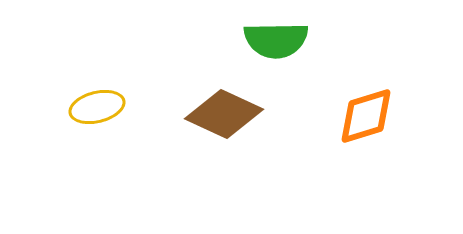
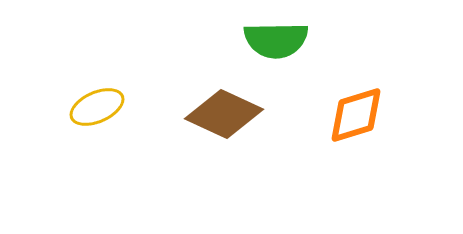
yellow ellipse: rotated 10 degrees counterclockwise
orange diamond: moved 10 px left, 1 px up
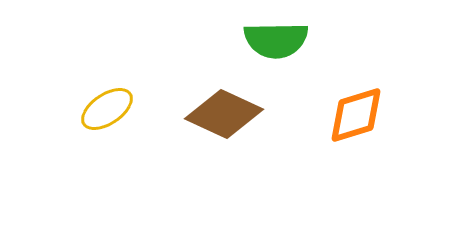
yellow ellipse: moved 10 px right, 2 px down; rotated 10 degrees counterclockwise
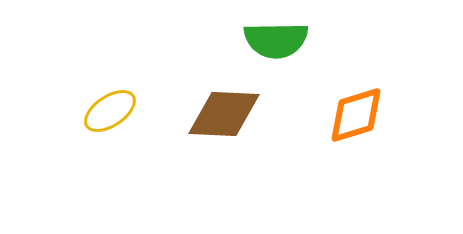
yellow ellipse: moved 3 px right, 2 px down
brown diamond: rotated 22 degrees counterclockwise
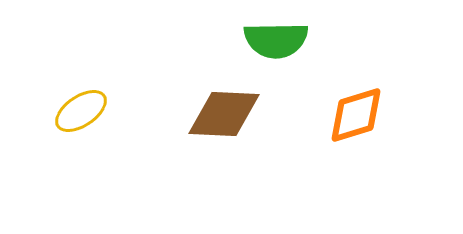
yellow ellipse: moved 29 px left
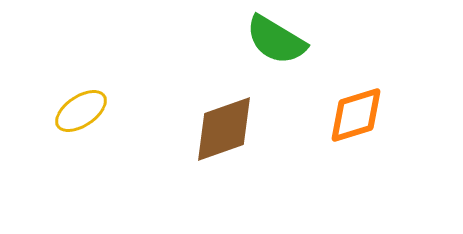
green semicircle: rotated 32 degrees clockwise
brown diamond: moved 15 px down; rotated 22 degrees counterclockwise
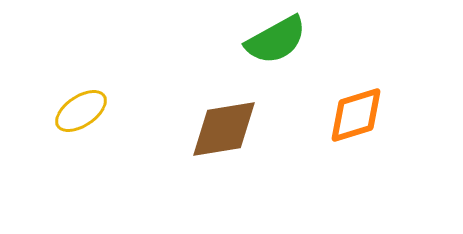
green semicircle: rotated 60 degrees counterclockwise
brown diamond: rotated 10 degrees clockwise
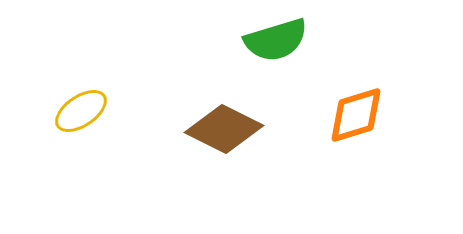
green semicircle: rotated 12 degrees clockwise
brown diamond: rotated 36 degrees clockwise
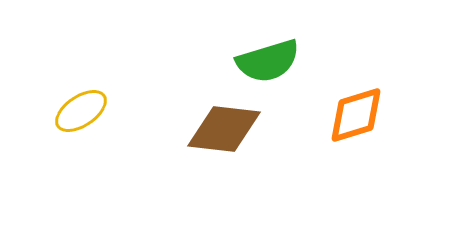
green semicircle: moved 8 px left, 21 px down
brown diamond: rotated 20 degrees counterclockwise
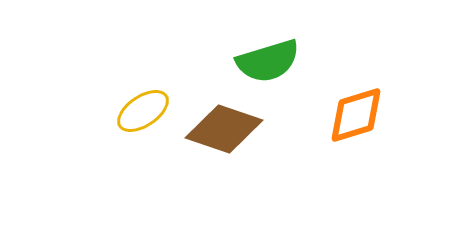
yellow ellipse: moved 62 px right
brown diamond: rotated 12 degrees clockwise
